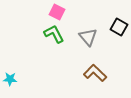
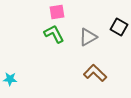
pink square: rotated 35 degrees counterclockwise
gray triangle: rotated 42 degrees clockwise
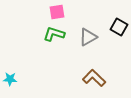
green L-shape: rotated 45 degrees counterclockwise
brown L-shape: moved 1 px left, 5 px down
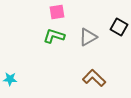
green L-shape: moved 2 px down
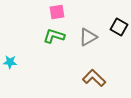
cyan star: moved 17 px up
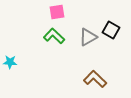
black square: moved 8 px left, 3 px down
green L-shape: rotated 25 degrees clockwise
brown L-shape: moved 1 px right, 1 px down
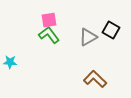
pink square: moved 8 px left, 8 px down
green L-shape: moved 5 px left, 1 px up; rotated 10 degrees clockwise
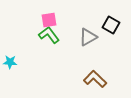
black square: moved 5 px up
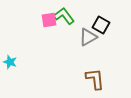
black square: moved 10 px left
green L-shape: moved 15 px right, 19 px up
cyan star: rotated 16 degrees clockwise
brown L-shape: rotated 40 degrees clockwise
